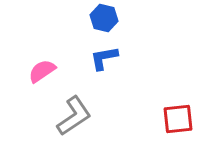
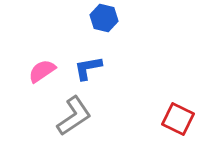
blue L-shape: moved 16 px left, 10 px down
red square: rotated 32 degrees clockwise
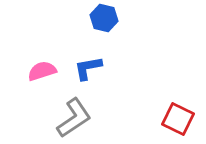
pink semicircle: rotated 16 degrees clockwise
gray L-shape: moved 2 px down
